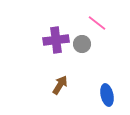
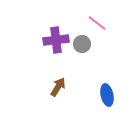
brown arrow: moved 2 px left, 2 px down
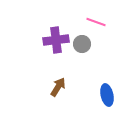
pink line: moved 1 px left, 1 px up; rotated 18 degrees counterclockwise
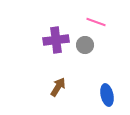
gray circle: moved 3 px right, 1 px down
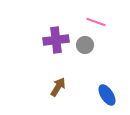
blue ellipse: rotated 20 degrees counterclockwise
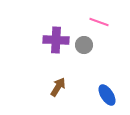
pink line: moved 3 px right
purple cross: rotated 10 degrees clockwise
gray circle: moved 1 px left
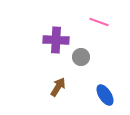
gray circle: moved 3 px left, 12 px down
blue ellipse: moved 2 px left
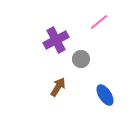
pink line: rotated 60 degrees counterclockwise
purple cross: rotated 30 degrees counterclockwise
gray circle: moved 2 px down
